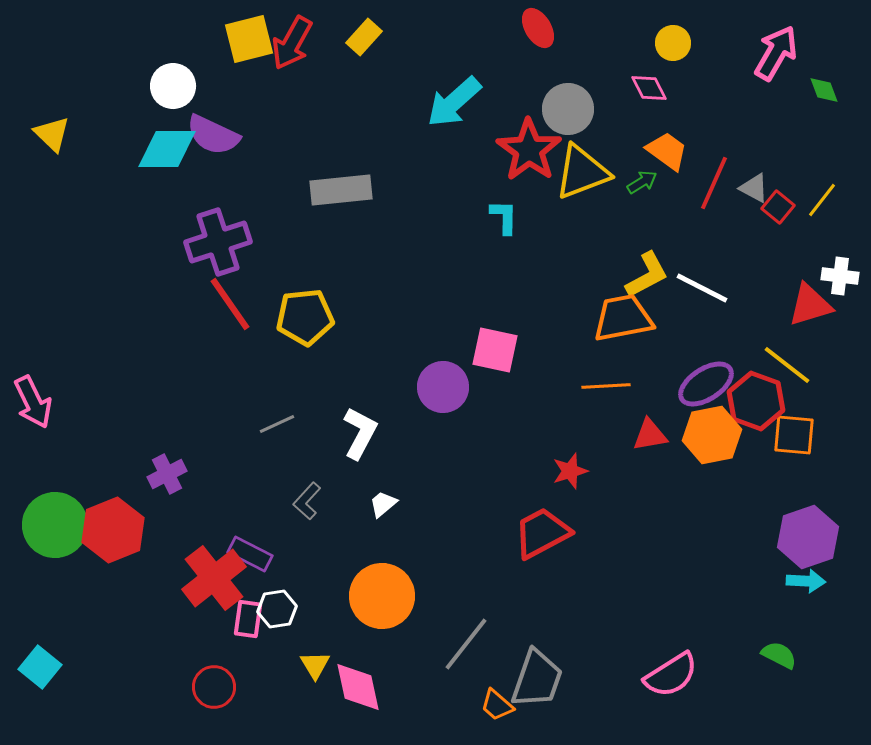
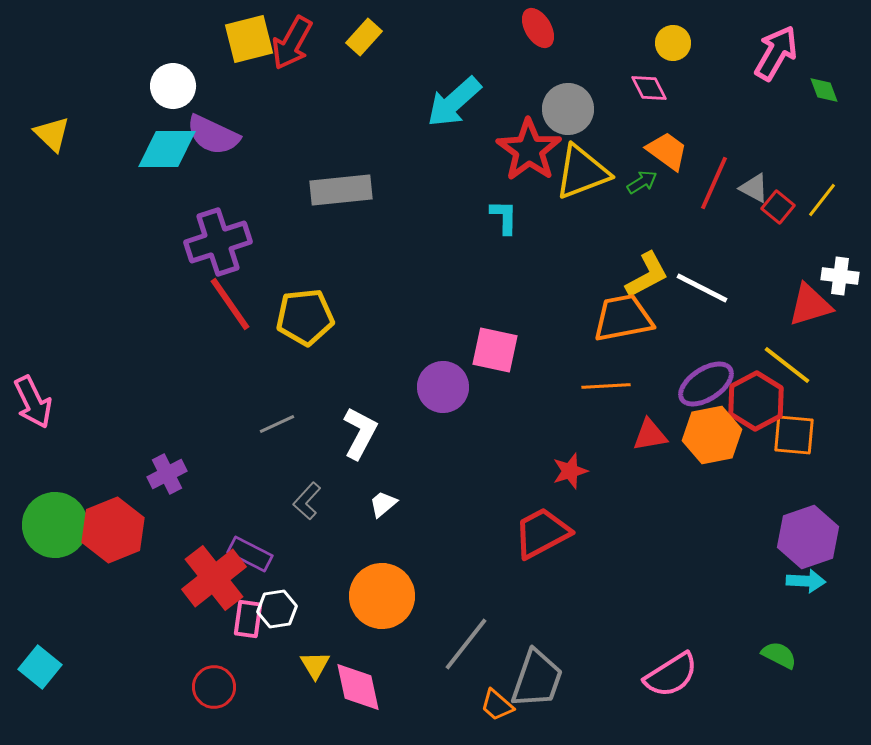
red hexagon at (756, 401): rotated 12 degrees clockwise
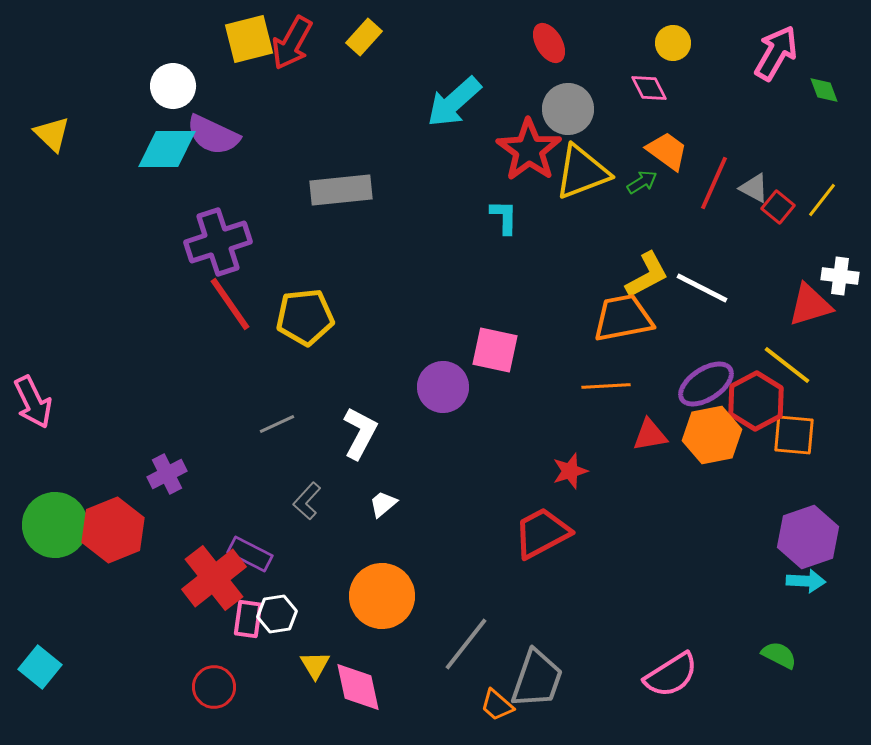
red ellipse at (538, 28): moved 11 px right, 15 px down
white hexagon at (277, 609): moved 5 px down
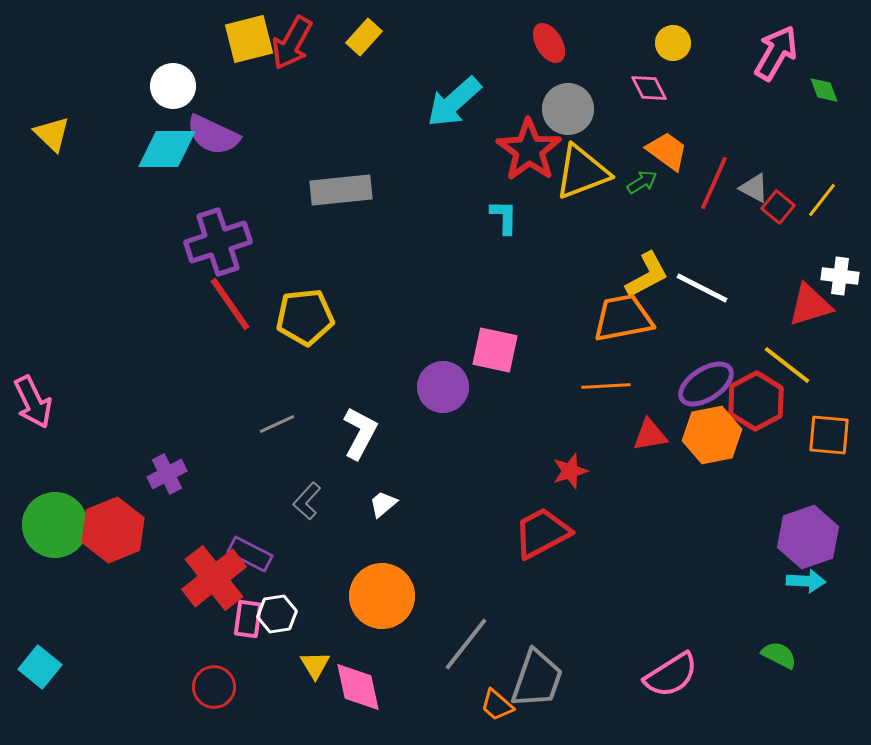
orange square at (794, 435): moved 35 px right
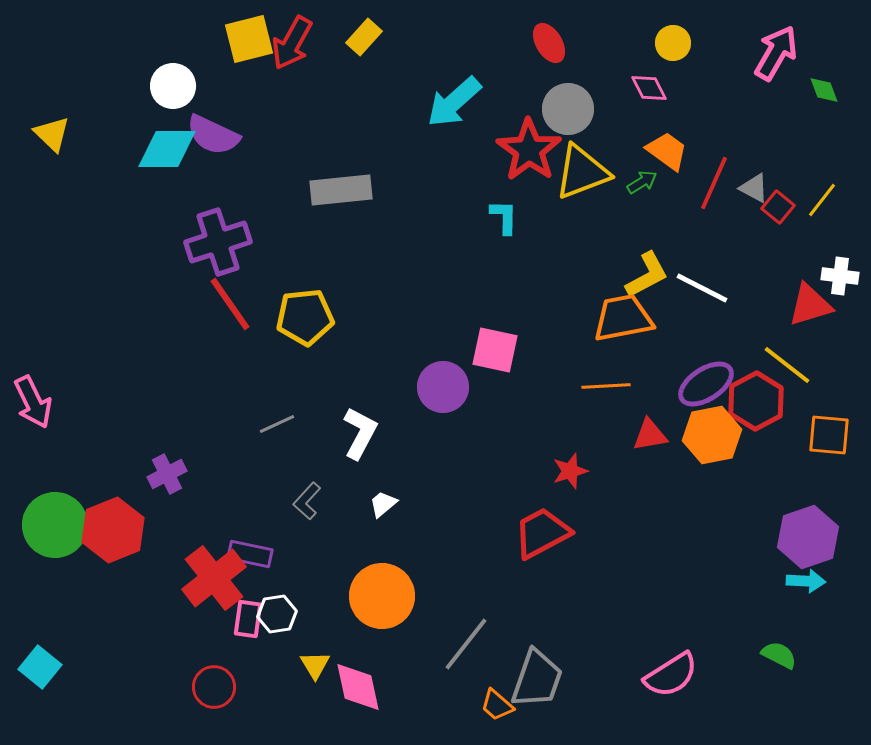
purple rectangle at (250, 554): rotated 15 degrees counterclockwise
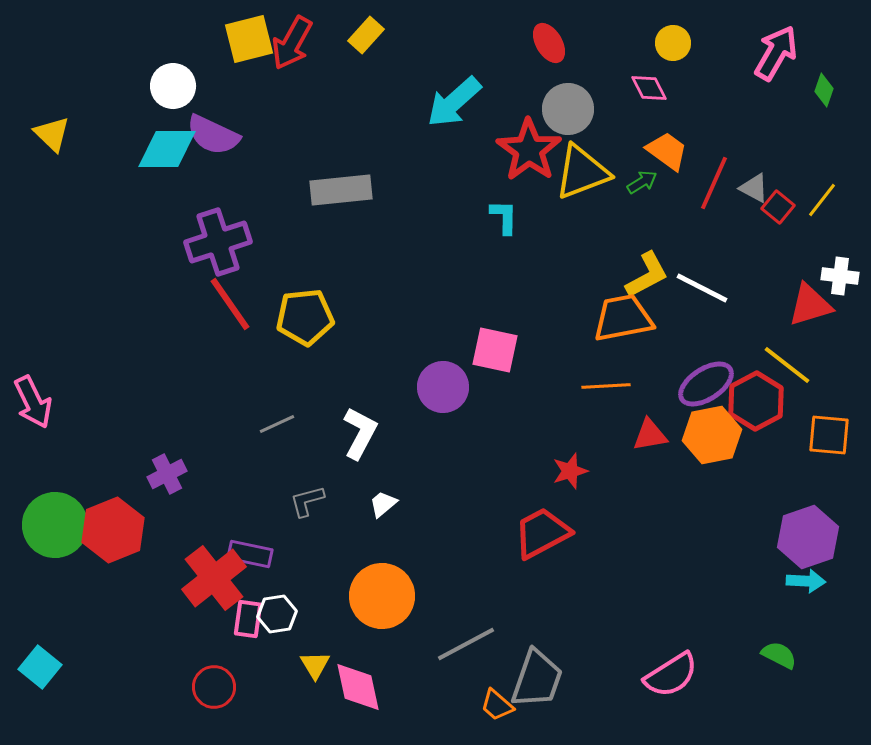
yellow rectangle at (364, 37): moved 2 px right, 2 px up
green diamond at (824, 90): rotated 40 degrees clockwise
gray L-shape at (307, 501): rotated 33 degrees clockwise
gray line at (466, 644): rotated 24 degrees clockwise
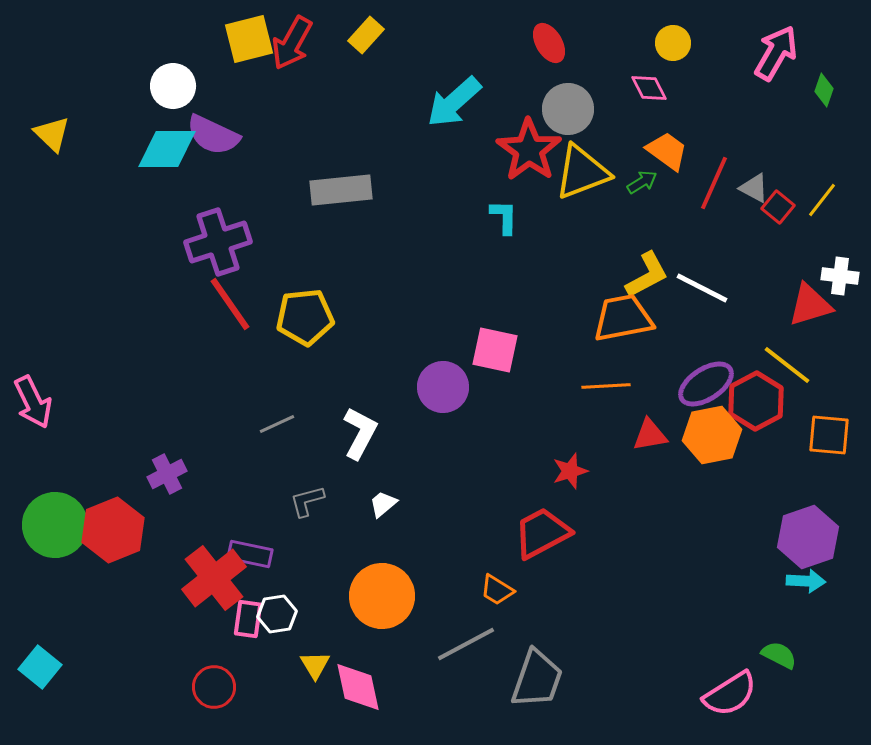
pink semicircle at (671, 675): moved 59 px right, 19 px down
orange trapezoid at (497, 705): moved 115 px up; rotated 9 degrees counterclockwise
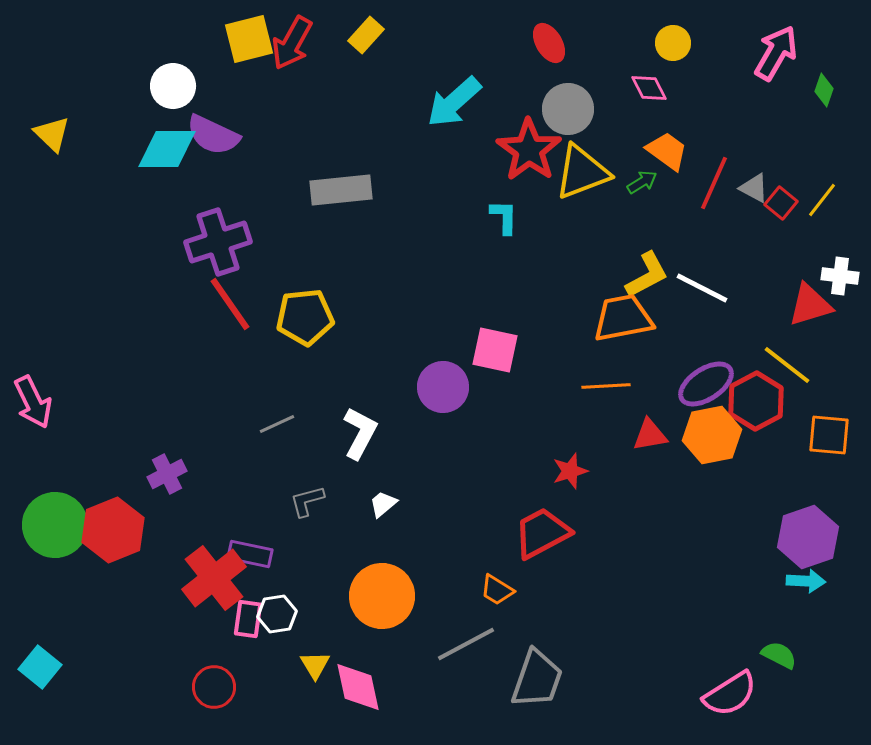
red square at (778, 207): moved 3 px right, 4 px up
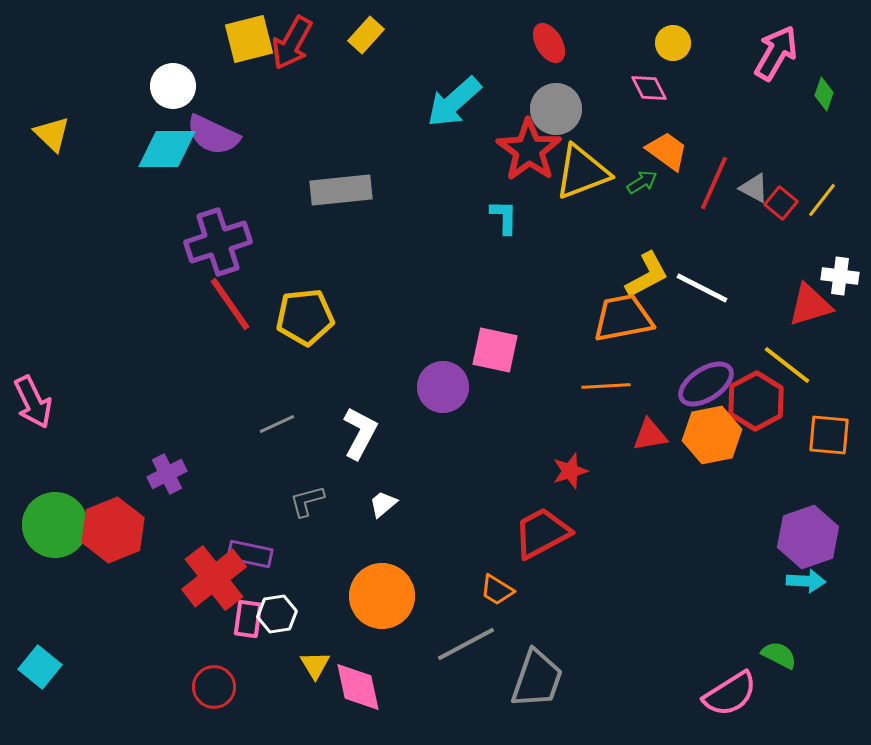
green diamond at (824, 90): moved 4 px down
gray circle at (568, 109): moved 12 px left
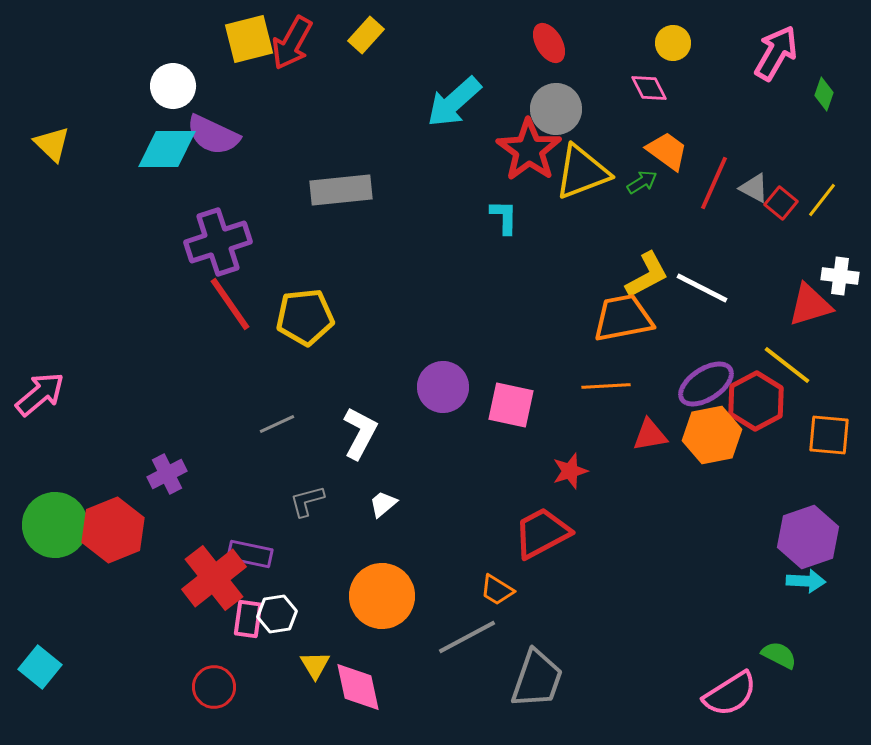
yellow triangle at (52, 134): moved 10 px down
pink square at (495, 350): moved 16 px right, 55 px down
pink arrow at (33, 402): moved 7 px right, 8 px up; rotated 104 degrees counterclockwise
gray line at (466, 644): moved 1 px right, 7 px up
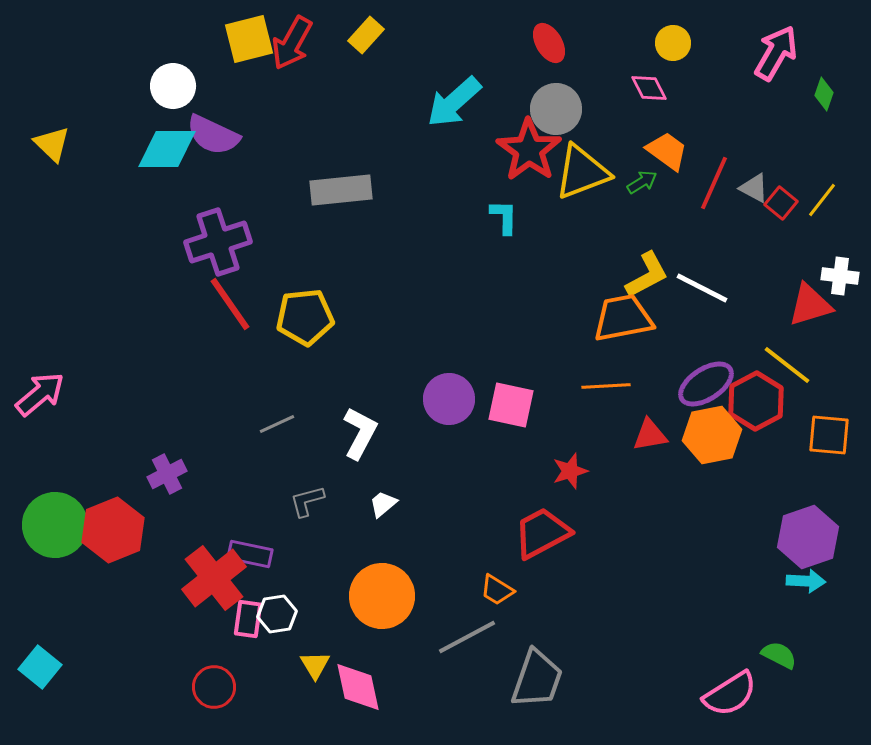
purple circle at (443, 387): moved 6 px right, 12 px down
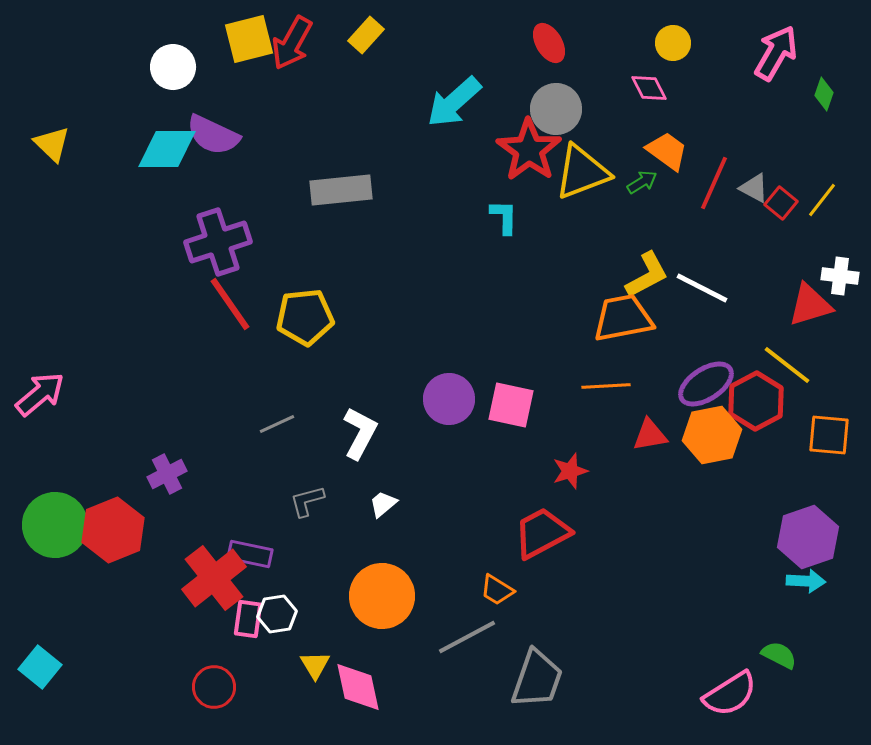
white circle at (173, 86): moved 19 px up
